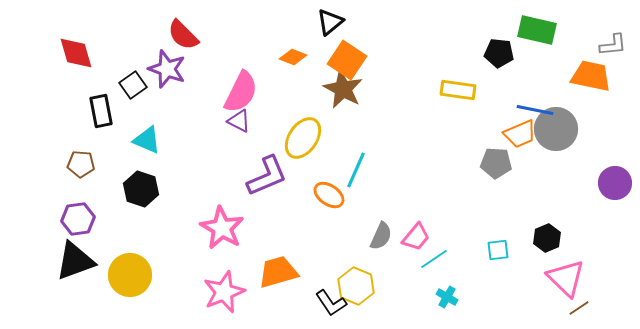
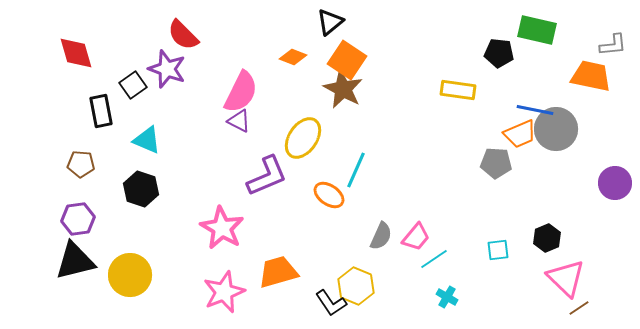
black triangle at (75, 261): rotated 6 degrees clockwise
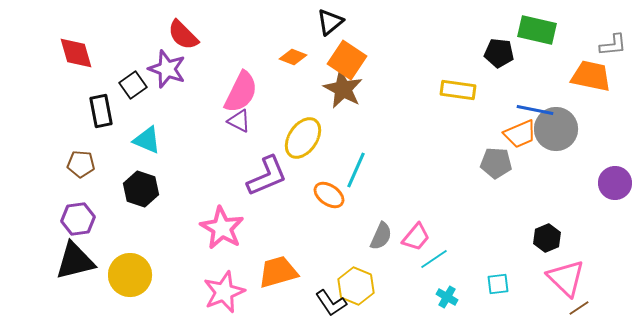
cyan square at (498, 250): moved 34 px down
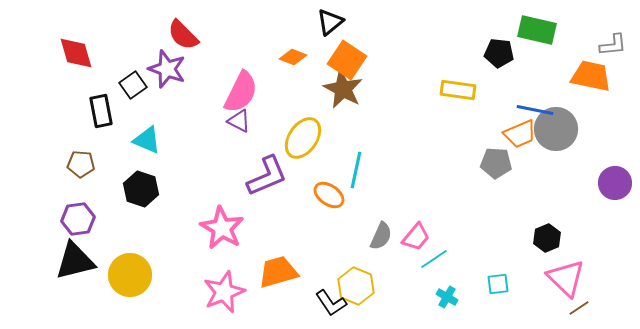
cyan line at (356, 170): rotated 12 degrees counterclockwise
